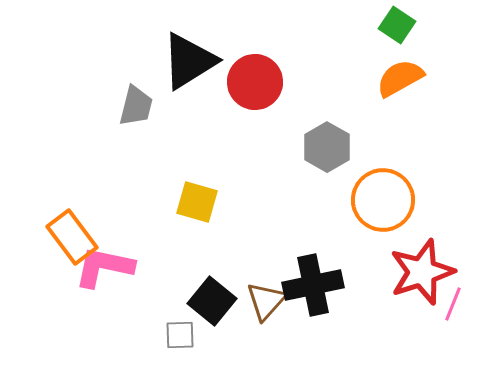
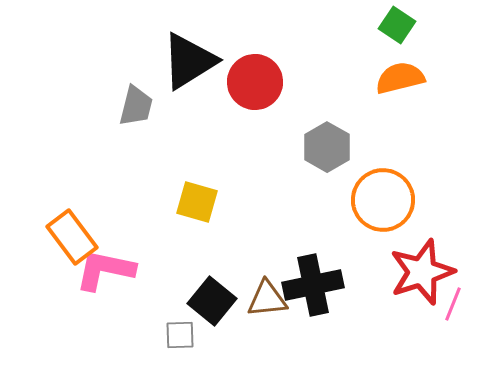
orange semicircle: rotated 15 degrees clockwise
pink L-shape: moved 1 px right, 3 px down
brown triangle: moved 1 px right, 2 px up; rotated 42 degrees clockwise
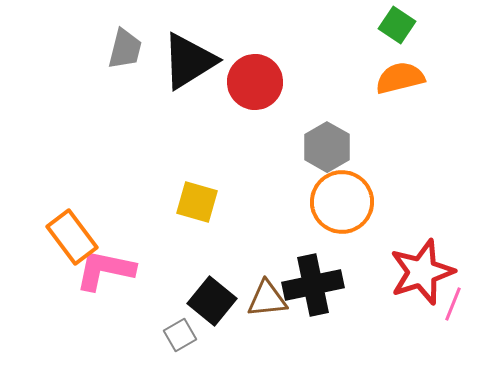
gray trapezoid: moved 11 px left, 57 px up
orange circle: moved 41 px left, 2 px down
gray square: rotated 28 degrees counterclockwise
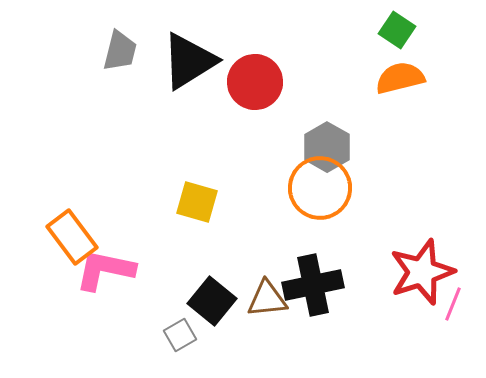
green square: moved 5 px down
gray trapezoid: moved 5 px left, 2 px down
orange circle: moved 22 px left, 14 px up
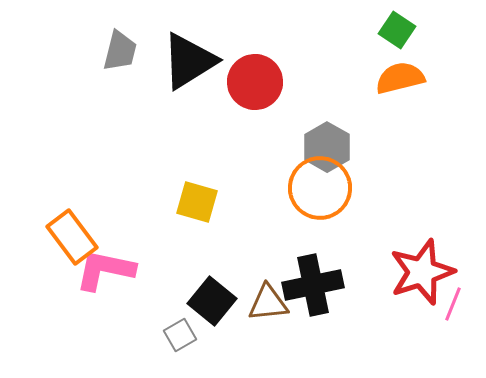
brown triangle: moved 1 px right, 4 px down
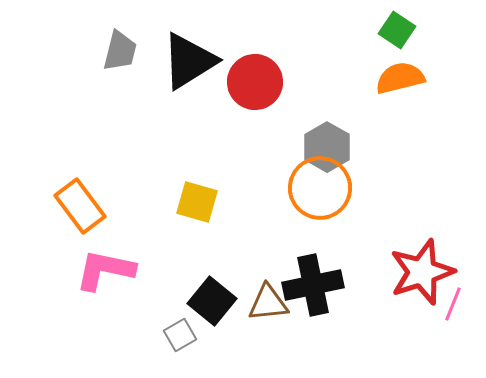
orange rectangle: moved 8 px right, 31 px up
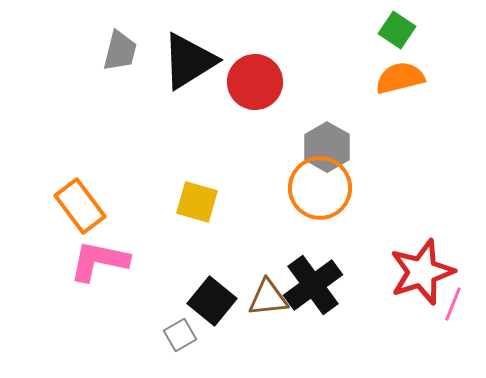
pink L-shape: moved 6 px left, 9 px up
black cross: rotated 24 degrees counterclockwise
brown triangle: moved 5 px up
